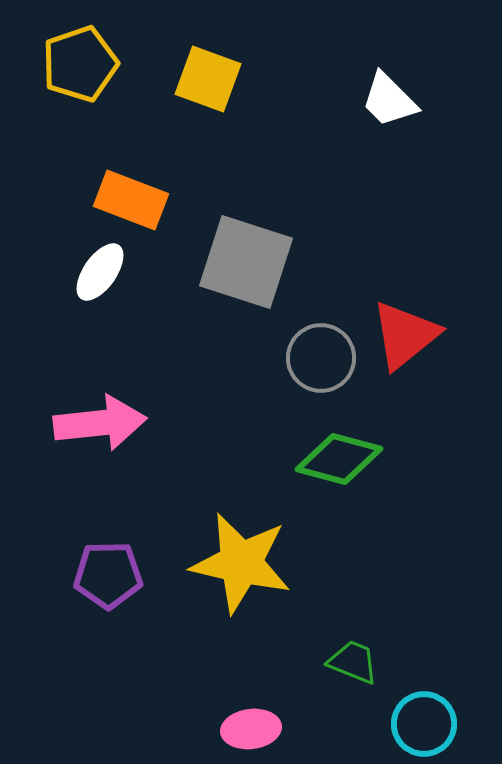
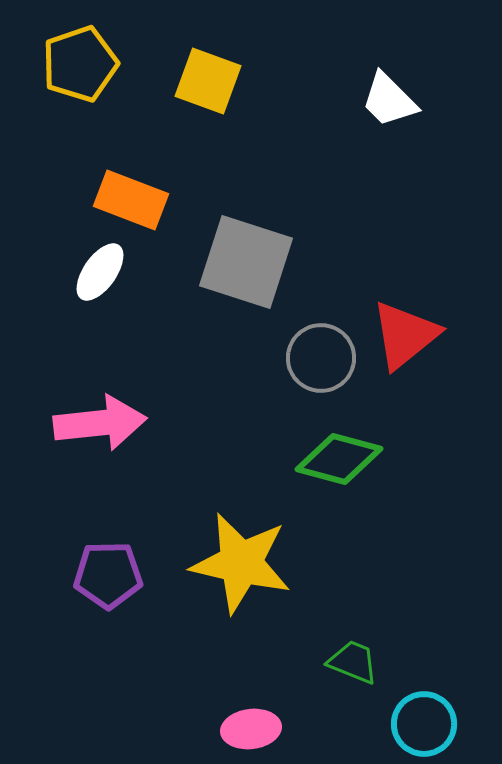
yellow square: moved 2 px down
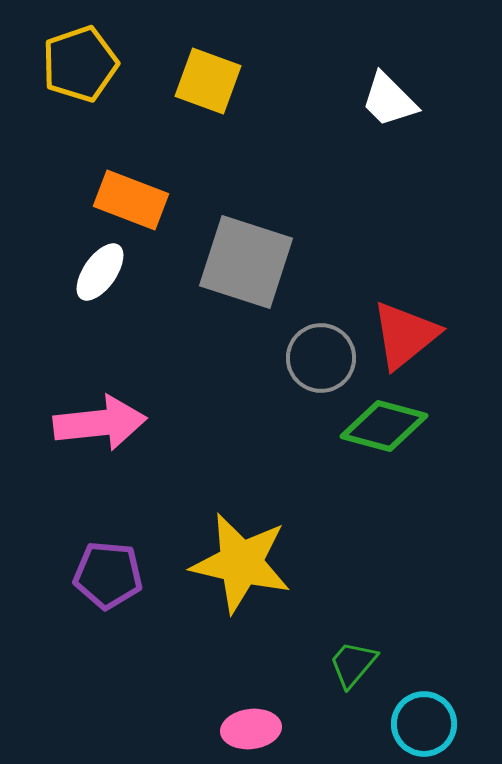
green diamond: moved 45 px right, 33 px up
purple pentagon: rotated 6 degrees clockwise
green trapezoid: moved 2 px down; rotated 72 degrees counterclockwise
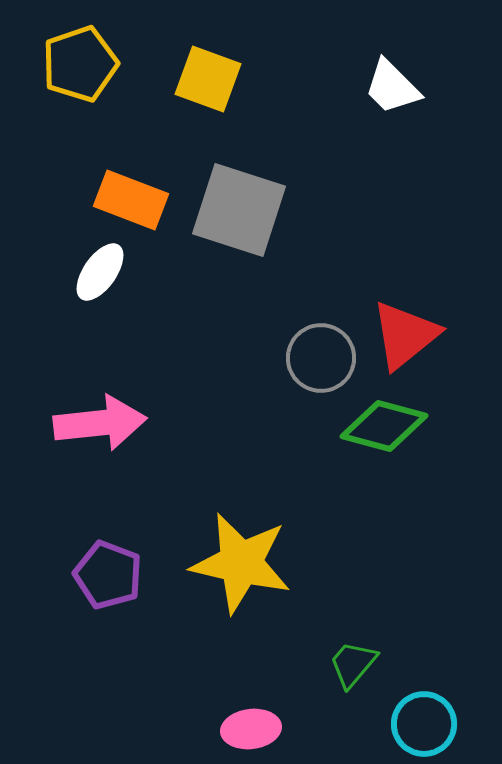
yellow square: moved 2 px up
white trapezoid: moved 3 px right, 13 px up
gray square: moved 7 px left, 52 px up
purple pentagon: rotated 16 degrees clockwise
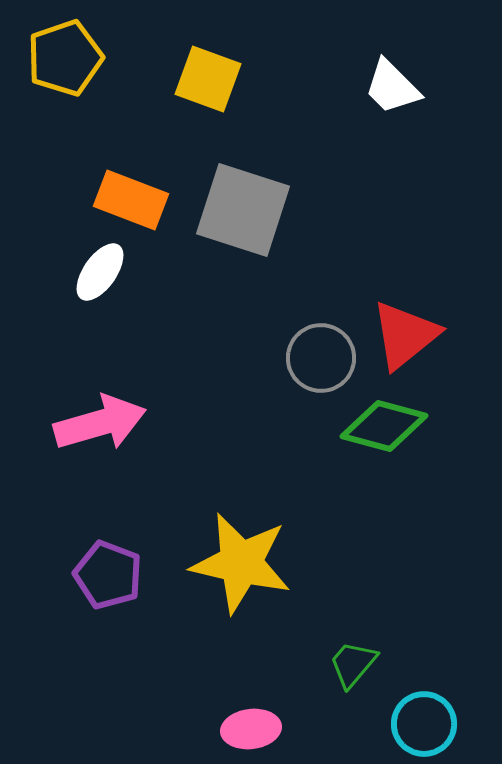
yellow pentagon: moved 15 px left, 6 px up
gray square: moved 4 px right
pink arrow: rotated 10 degrees counterclockwise
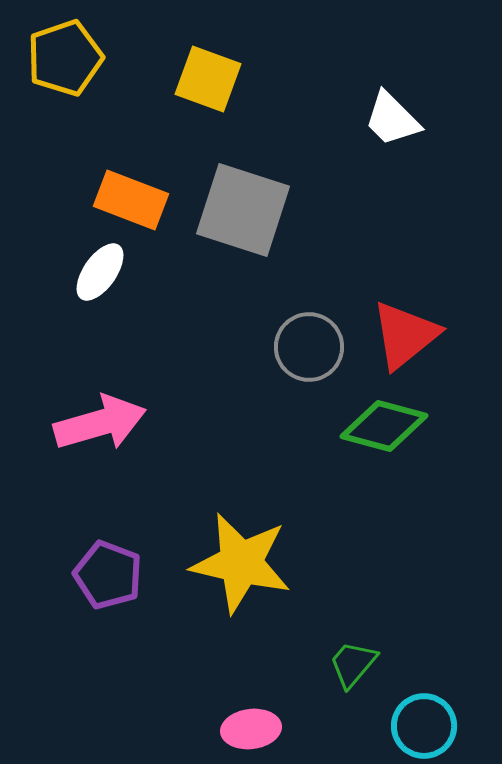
white trapezoid: moved 32 px down
gray circle: moved 12 px left, 11 px up
cyan circle: moved 2 px down
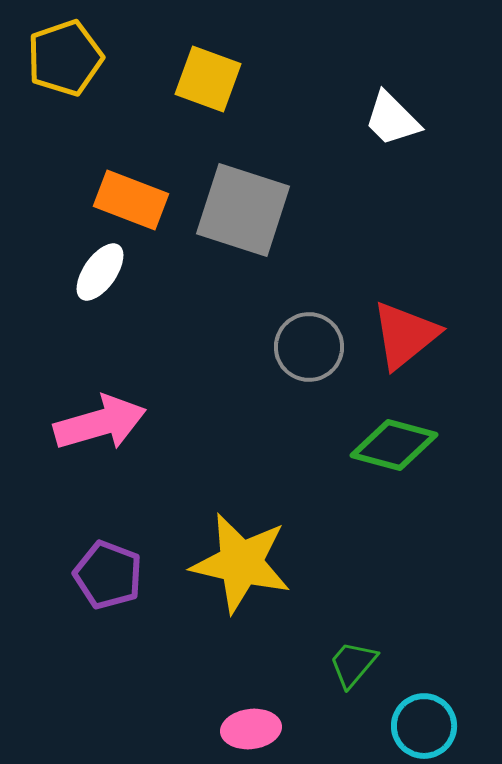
green diamond: moved 10 px right, 19 px down
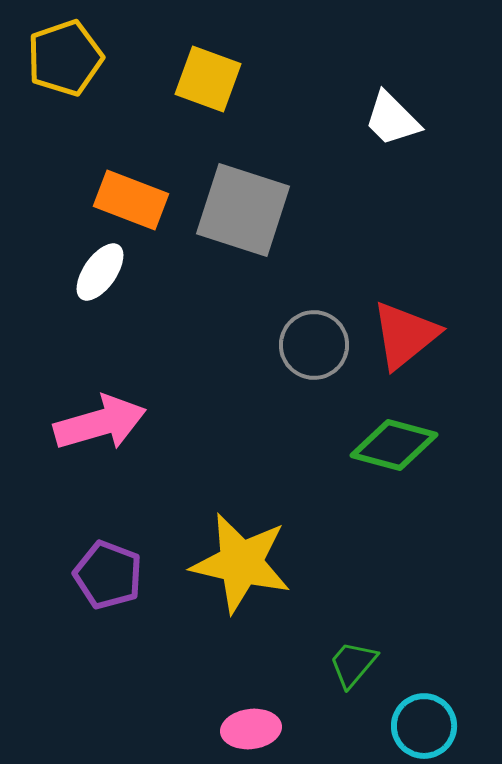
gray circle: moved 5 px right, 2 px up
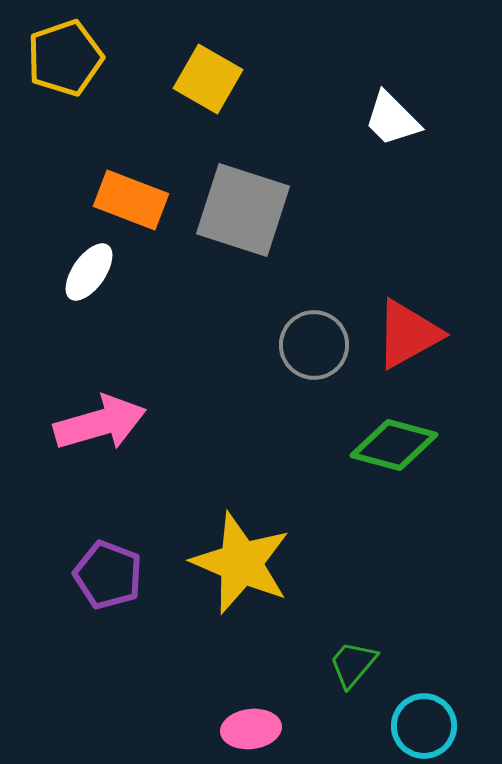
yellow square: rotated 10 degrees clockwise
white ellipse: moved 11 px left
red triangle: moved 3 px right, 1 px up; rotated 10 degrees clockwise
yellow star: rotated 10 degrees clockwise
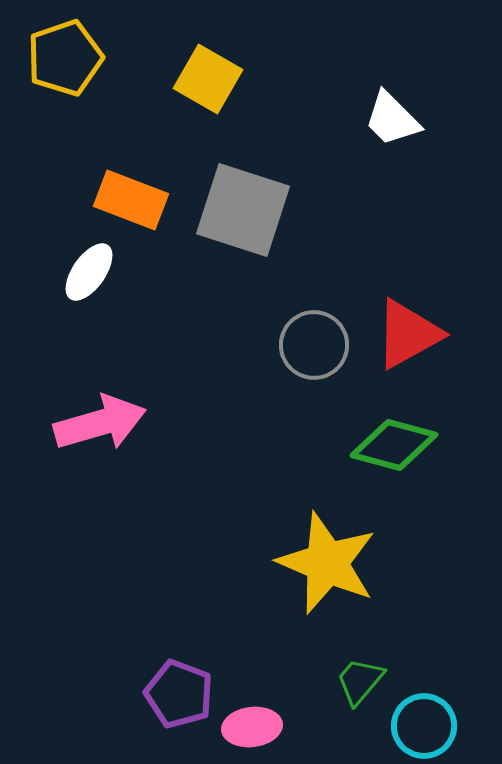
yellow star: moved 86 px right
purple pentagon: moved 71 px right, 119 px down
green trapezoid: moved 7 px right, 17 px down
pink ellipse: moved 1 px right, 2 px up
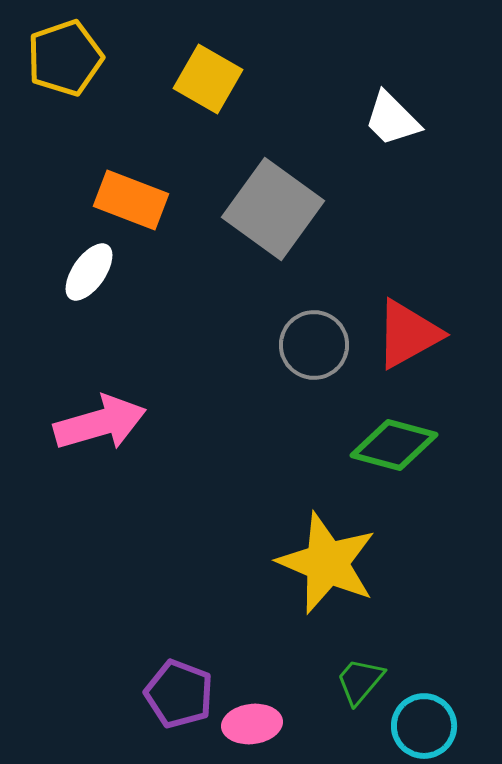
gray square: moved 30 px right, 1 px up; rotated 18 degrees clockwise
pink ellipse: moved 3 px up
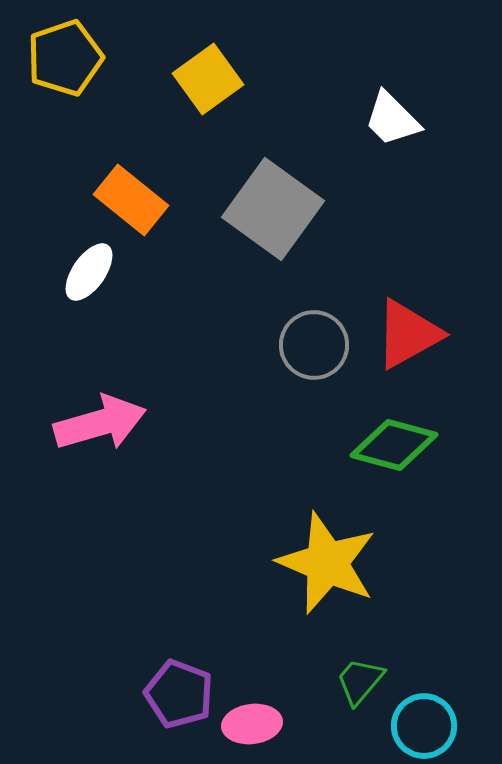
yellow square: rotated 24 degrees clockwise
orange rectangle: rotated 18 degrees clockwise
